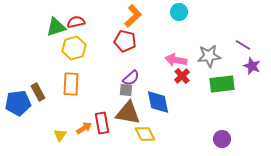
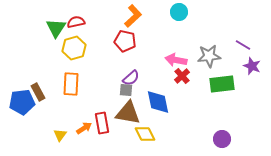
green triangle: moved 1 px down; rotated 40 degrees counterclockwise
blue pentagon: moved 4 px right, 1 px up
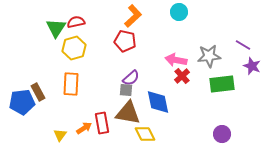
purple circle: moved 5 px up
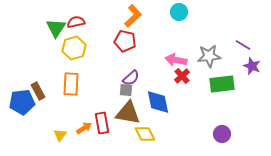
brown rectangle: moved 1 px up
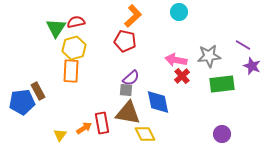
orange rectangle: moved 13 px up
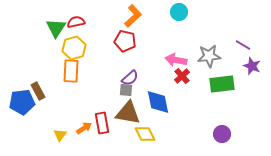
purple semicircle: moved 1 px left
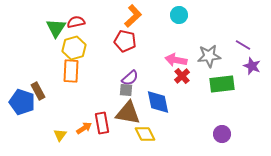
cyan circle: moved 3 px down
blue pentagon: rotated 25 degrees clockwise
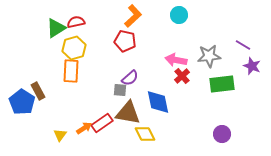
green triangle: rotated 25 degrees clockwise
gray square: moved 6 px left
blue pentagon: rotated 15 degrees clockwise
red rectangle: rotated 65 degrees clockwise
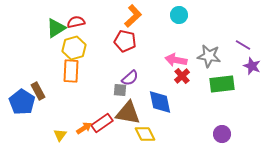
gray star: rotated 15 degrees clockwise
blue diamond: moved 2 px right
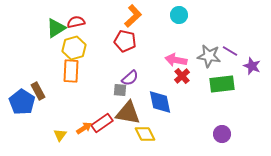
purple line: moved 13 px left, 6 px down
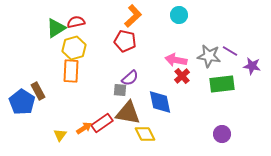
purple star: rotated 12 degrees counterclockwise
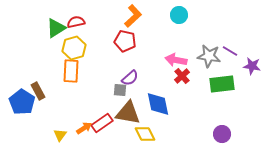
blue diamond: moved 2 px left, 2 px down
